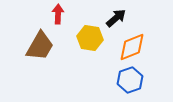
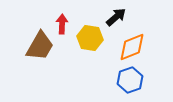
red arrow: moved 4 px right, 10 px down
black arrow: moved 1 px up
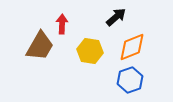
yellow hexagon: moved 13 px down
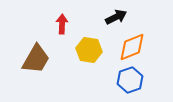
black arrow: rotated 15 degrees clockwise
brown trapezoid: moved 4 px left, 13 px down
yellow hexagon: moved 1 px left, 1 px up
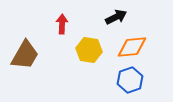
orange diamond: rotated 16 degrees clockwise
brown trapezoid: moved 11 px left, 4 px up
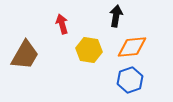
black arrow: moved 1 px up; rotated 55 degrees counterclockwise
red arrow: rotated 18 degrees counterclockwise
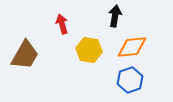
black arrow: moved 1 px left
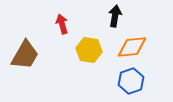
blue hexagon: moved 1 px right, 1 px down
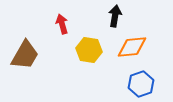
blue hexagon: moved 10 px right, 3 px down
